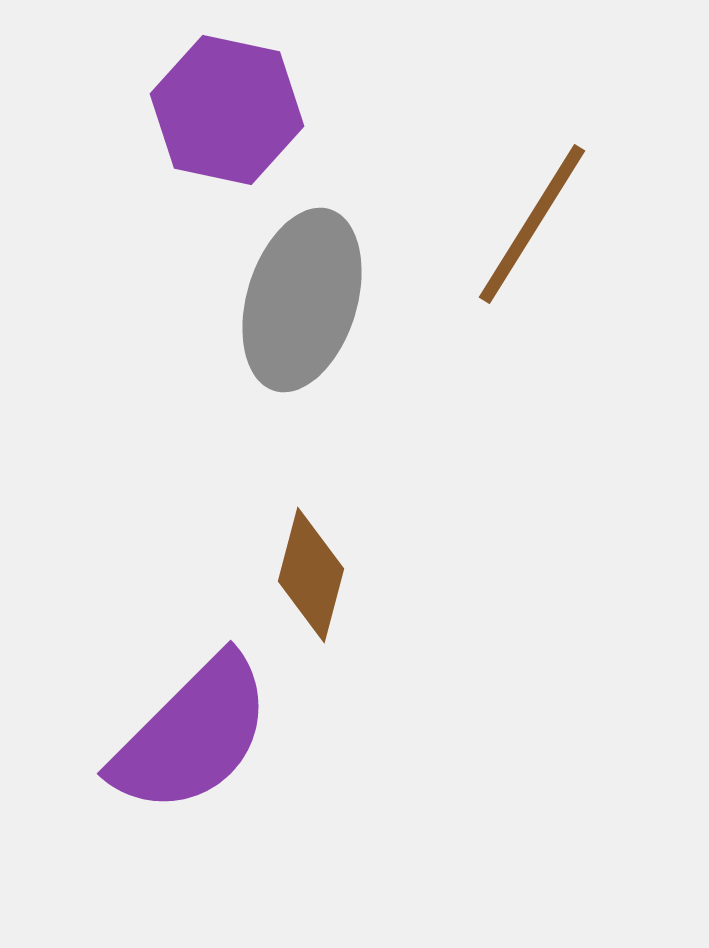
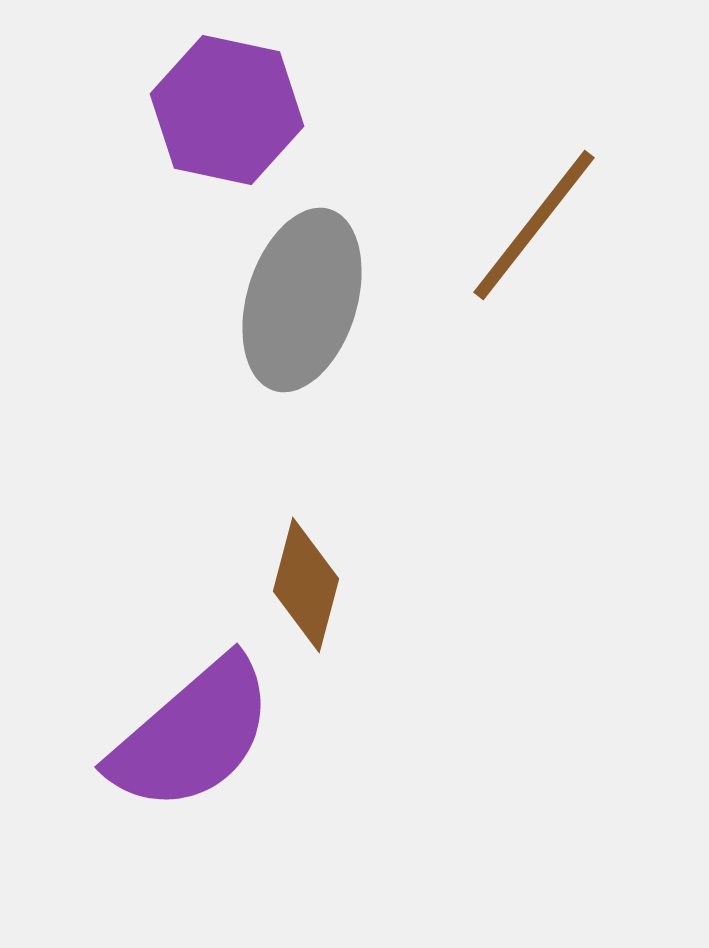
brown line: moved 2 px right, 1 px down; rotated 6 degrees clockwise
brown diamond: moved 5 px left, 10 px down
purple semicircle: rotated 4 degrees clockwise
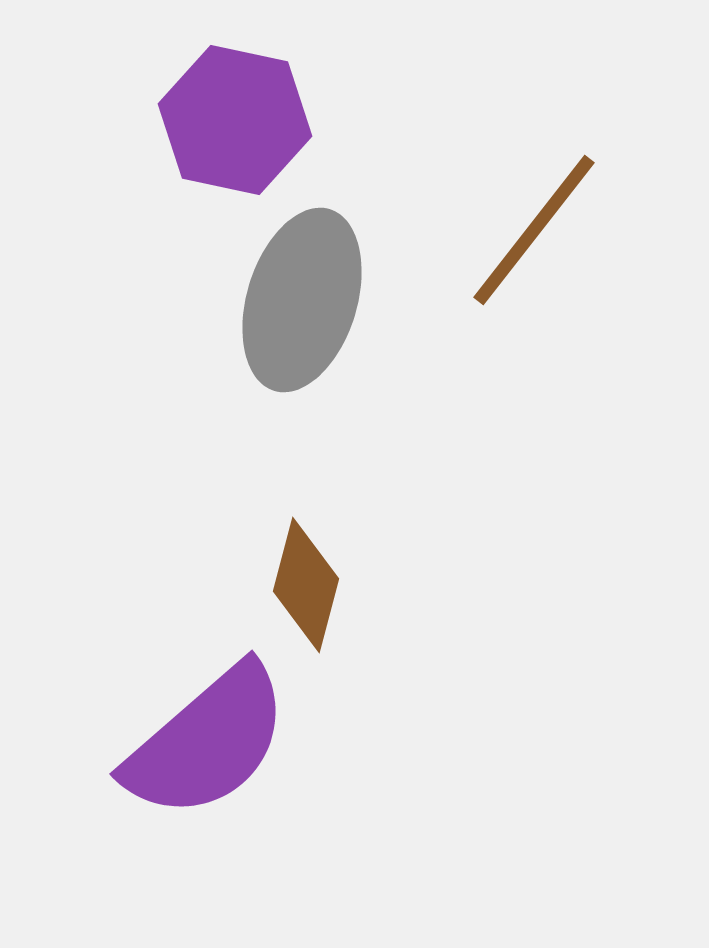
purple hexagon: moved 8 px right, 10 px down
brown line: moved 5 px down
purple semicircle: moved 15 px right, 7 px down
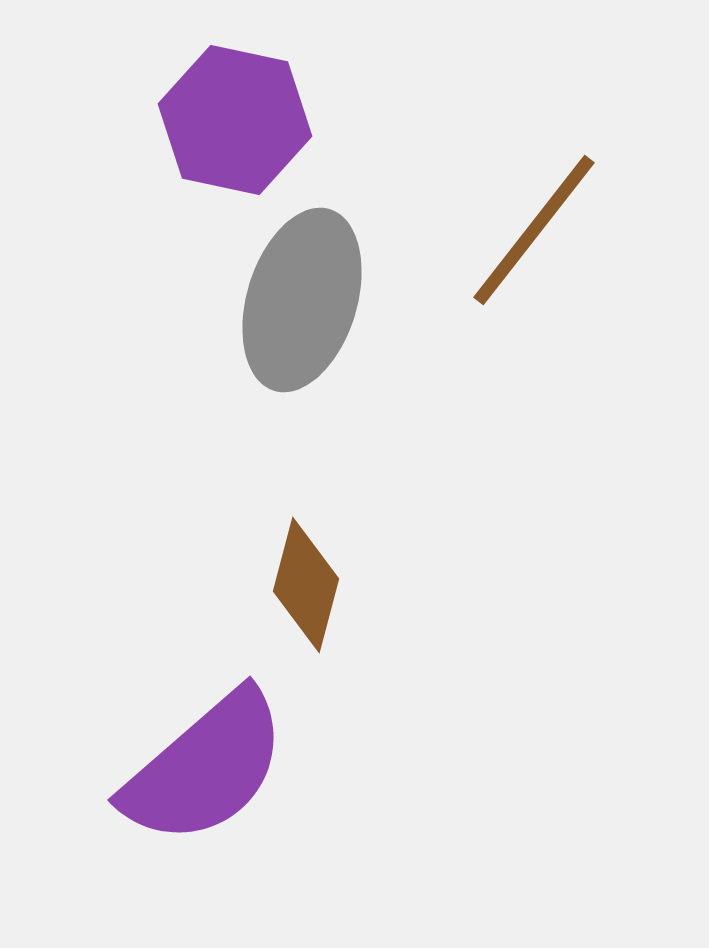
purple semicircle: moved 2 px left, 26 px down
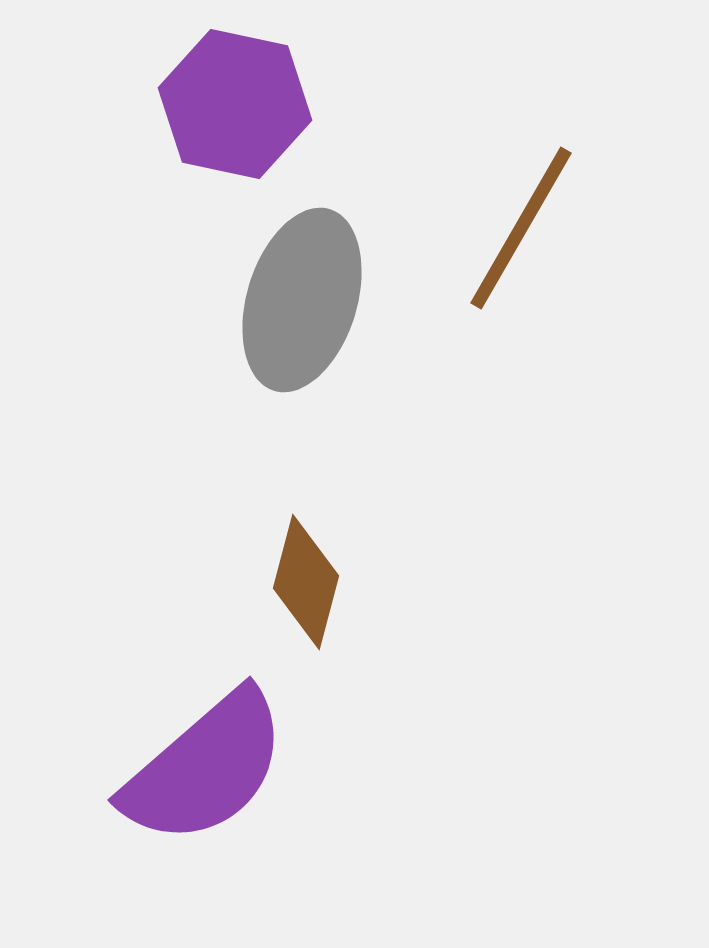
purple hexagon: moved 16 px up
brown line: moved 13 px left, 2 px up; rotated 8 degrees counterclockwise
brown diamond: moved 3 px up
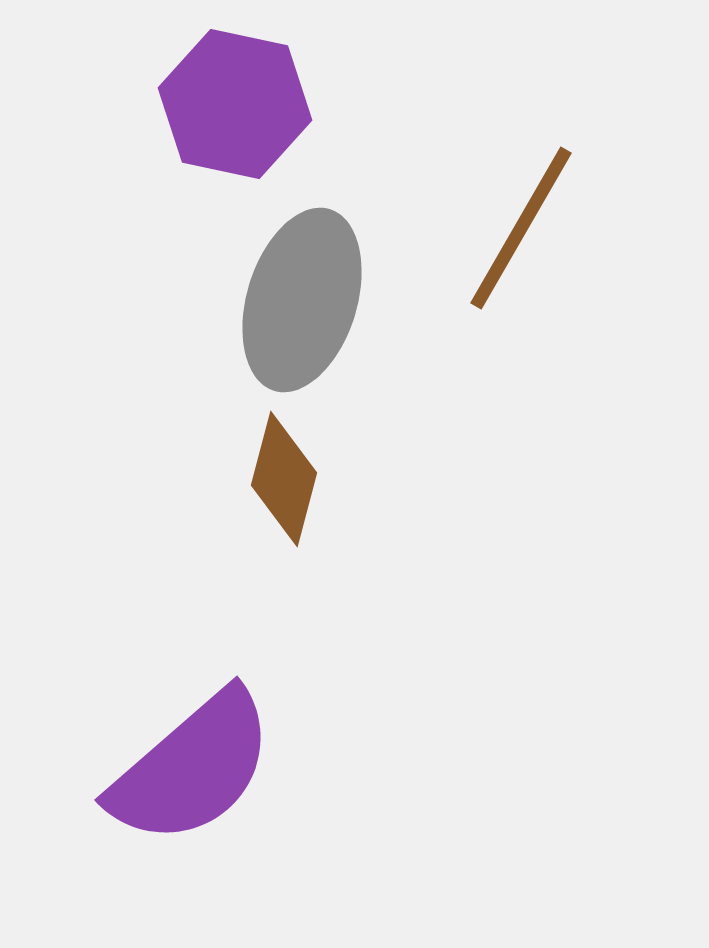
brown diamond: moved 22 px left, 103 px up
purple semicircle: moved 13 px left
